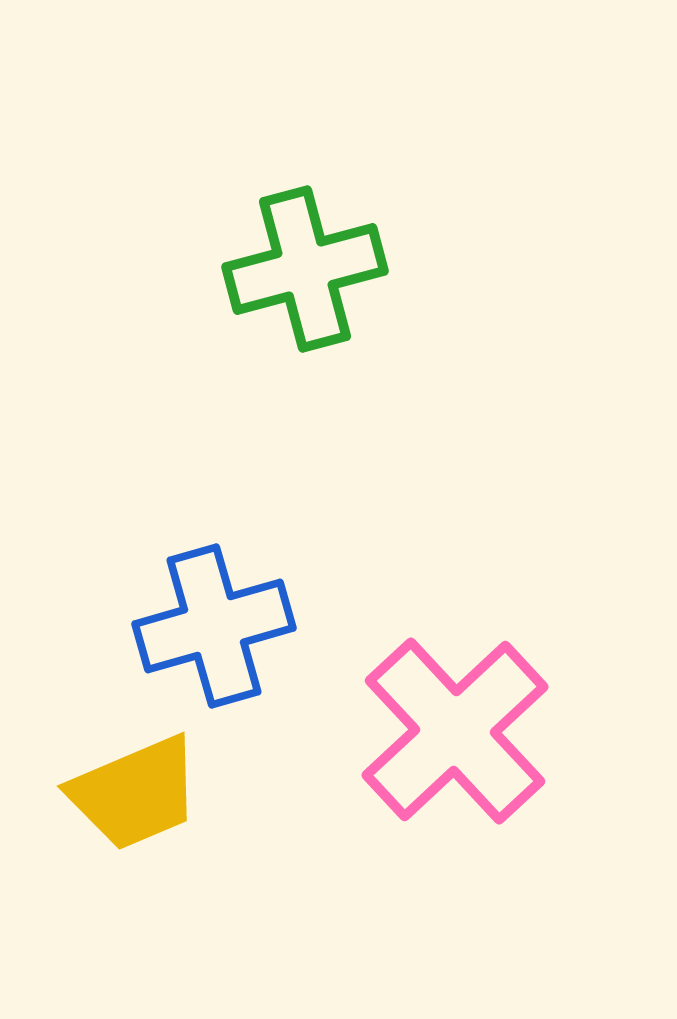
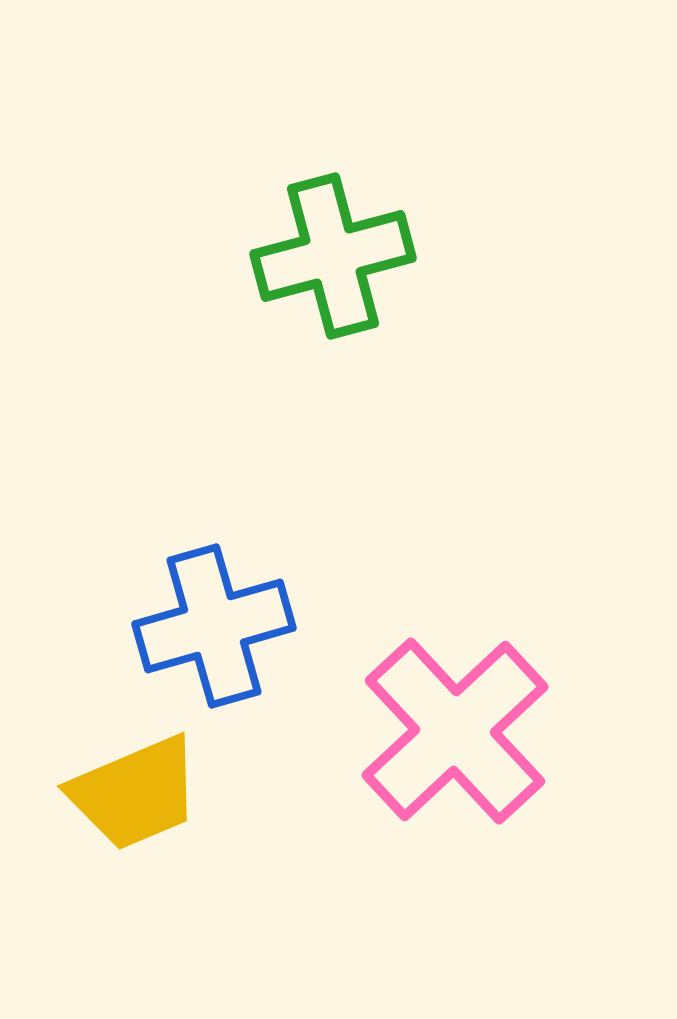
green cross: moved 28 px right, 13 px up
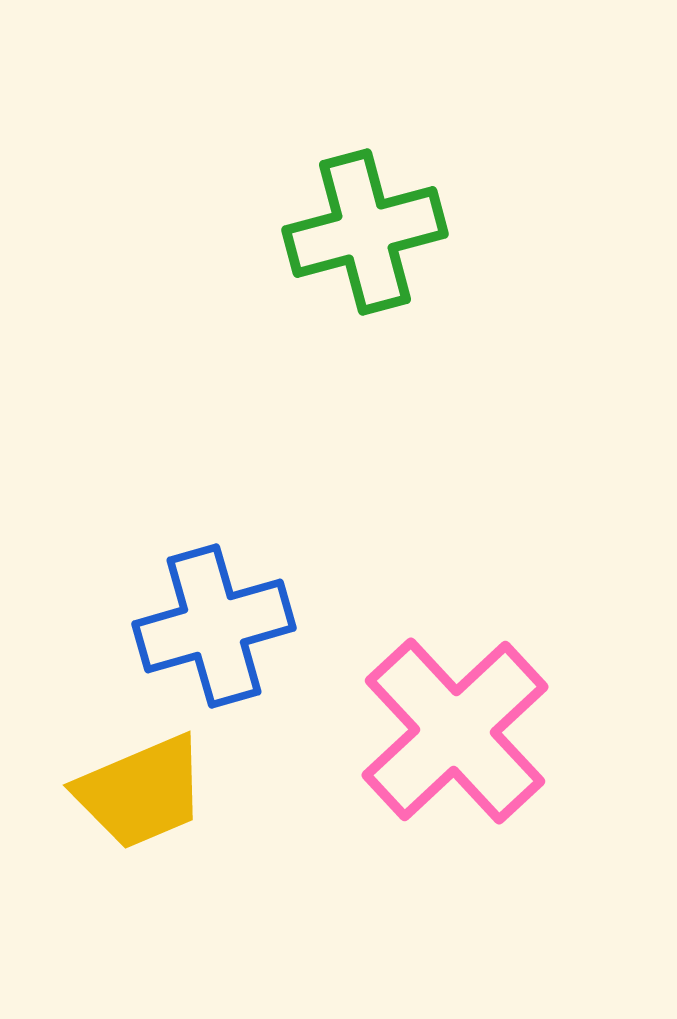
green cross: moved 32 px right, 24 px up
yellow trapezoid: moved 6 px right, 1 px up
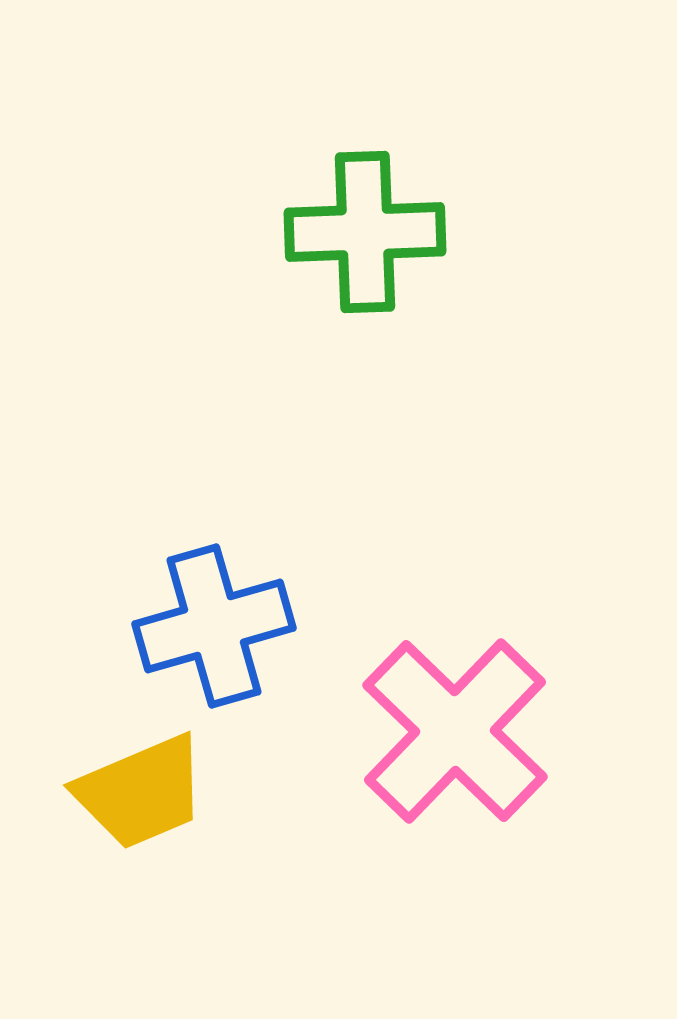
green cross: rotated 13 degrees clockwise
pink cross: rotated 3 degrees counterclockwise
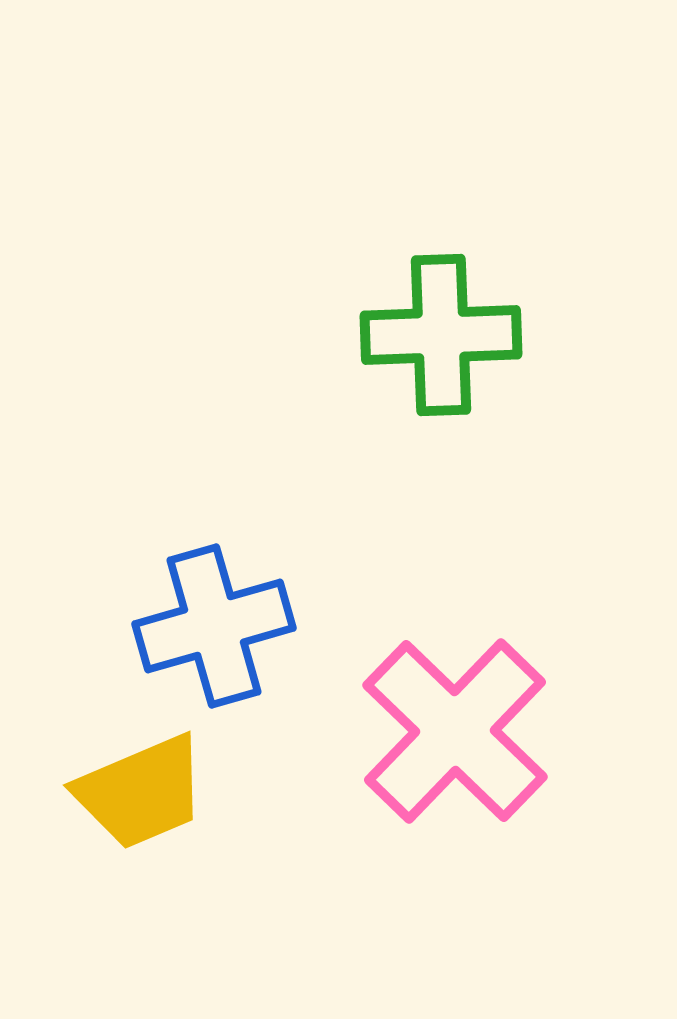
green cross: moved 76 px right, 103 px down
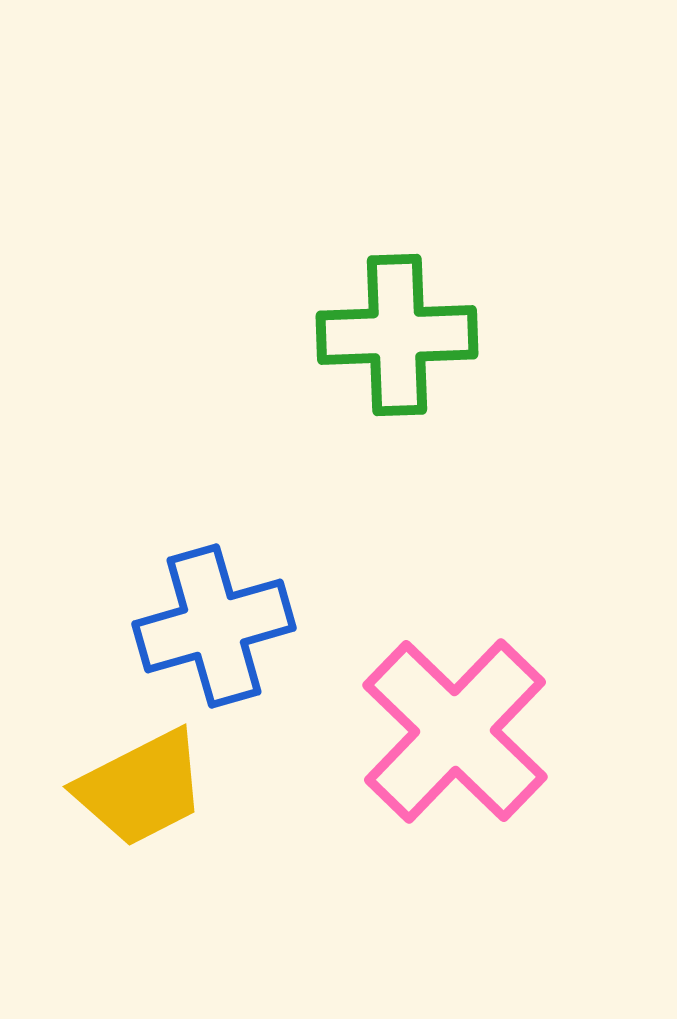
green cross: moved 44 px left
yellow trapezoid: moved 4 px up; rotated 4 degrees counterclockwise
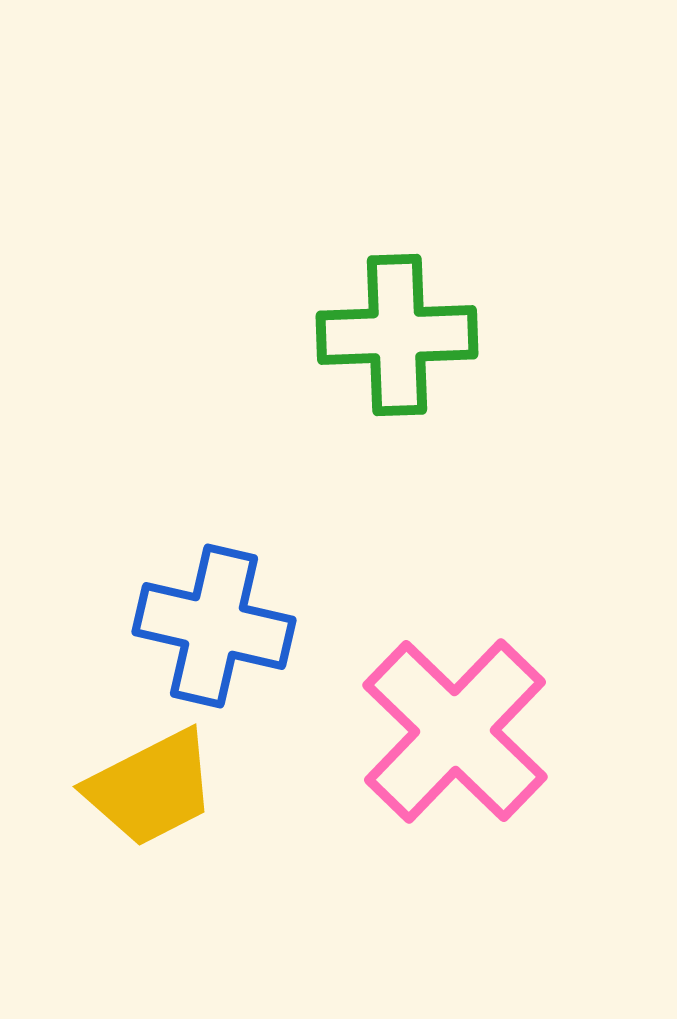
blue cross: rotated 29 degrees clockwise
yellow trapezoid: moved 10 px right
